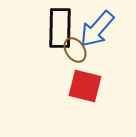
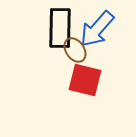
red square: moved 6 px up
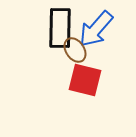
blue arrow: moved 1 px left
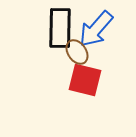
brown ellipse: moved 2 px right, 2 px down
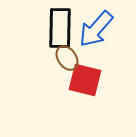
brown ellipse: moved 10 px left, 6 px down
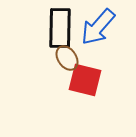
blue arrow: moved 2 px right, 2 px up
